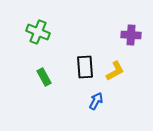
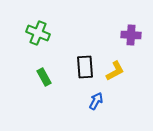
green cross: moved 1 px down
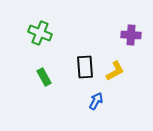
green cross: moved 2 px right
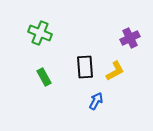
purple cross: moved 1 px left, 3 px down; rotated 30 degrees counterclockwise
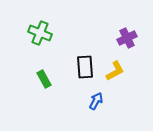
purple cross: moved 3 px left
green rectangle: moved 2 px down
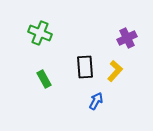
yellow L-shape: rotated 20 degrees counterclockwise
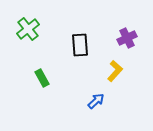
green cross: moved 12 px left, 4 px up; rotated 30 degrees clockwise
black rectangle: moved 5 px left, 22 px up
green rectangle: moved 2 px left, 1 px up
blue arrow: rotated 18 degrees clockwise
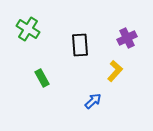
green cross: rotated 20 degrees counterclockwise
blue arrow: moved 3 px left
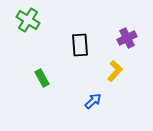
green cross: moved 9 px up
